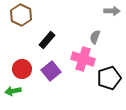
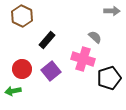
brown hexagon: moved 1 px right, 1 px down
gray semicircle: rotated 112 degrees clockwise
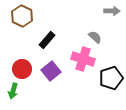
black pentagon: moved 2 px right
green arrow: rotated 63 degrees counterclockwise
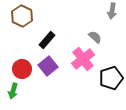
gray arrow: rotated 98 degrees clockwise
pink cross: rotated 35 degrees clockwise
purple square: moved 3 px left, 5 px up
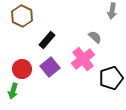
purple square: moved 2 px right, 1 px down
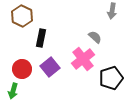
black rectangle: moved 6 px left, 2 px up; rotated 30 degrees counterclockwise
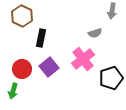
gray semicircle: moved 4 px up; rotated 120 degrees clockwise
purple square: moved 1 px left
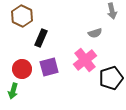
gray arrow: rotated 21 degrees counterclockwise
black rectangle: rotated 12 degrees clockwise
pink cross: moved 2 px right, 1 px down
purple square: rotated 24 degrees clockwise
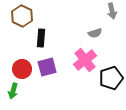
black rectangle: rotated 18 degrees counterclockwise
purple square: moved 2 px left
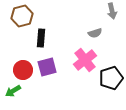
brown hexagon: rotated 20 degrees clockwise
red circle: moved 1 px right, 1 px down
green arrow: rotated 42 degrees clockwise
